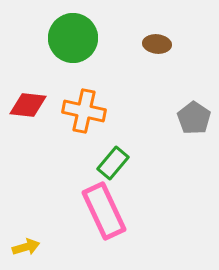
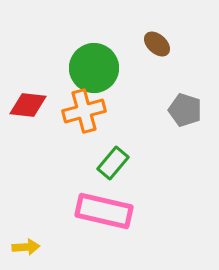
green circle: moved 21 px right, 30 px down
brown ellipse: rotated 36 degrees clockwise
orange cross: rotated 27 degrees counterclockwise
gray pentagon: moved 9 px left, 8 px up; rotated 16 degrees counterclockwise
pink rectangle: rotated 52 degrees counterclockwise
yellow arrow: rotated 12 degrees clockwise
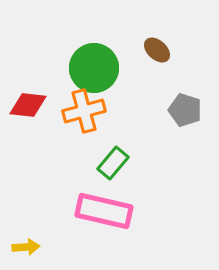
brown ellipse: moved 6 px down
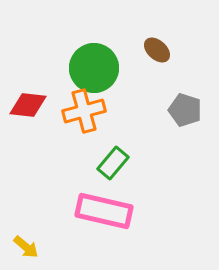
yellow arrow: rotated 44 degrees clockwise
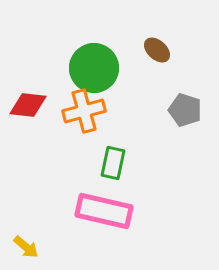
green rectangle: rotated 28 degrees counterclockwise
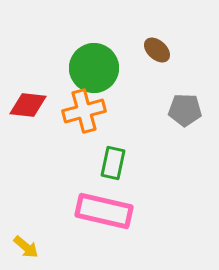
gray pentagon: rotated 16 degrees counterclockwise
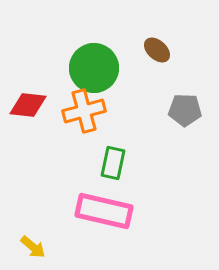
yellow arrow: moved 7 px right
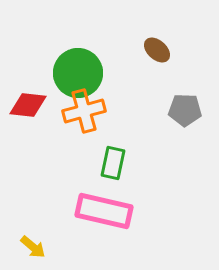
green circle: moved 16 px left, 5 px down
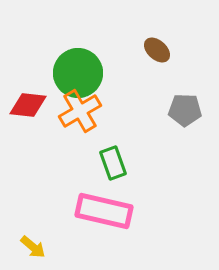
orange cross: moved 4 px left; rotated 15 degrees counterclockwise
green rectangle: rotated 32 degrees counterclockwise
